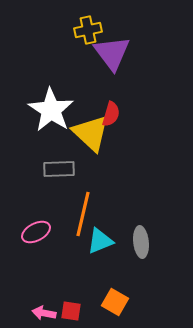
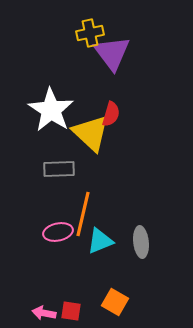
yellow cross: moved 2 px right, 3 px down
pink ellipse: moved 22 px right; rotated 16 degrees clockwise
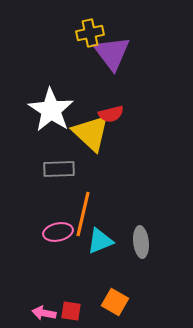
red semicircle: rotated 60 degrees clockwise
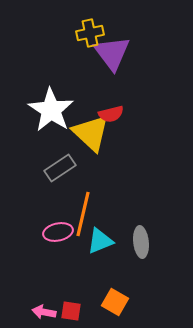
gray rectangle: moved 1 px right, 1 px up; rotated 32 degrees counterclockwise
pink arrow: moved 1 px up
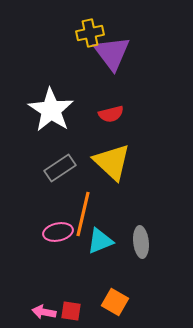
yellow triangle: moved 21 px right, 29 px down
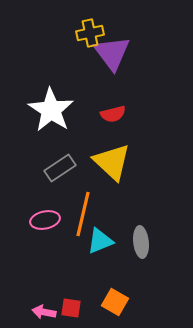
red semicircle: moved 2 px right
pink ellipse: moved 13 px left, 12 px up
red square: moved 3 px up
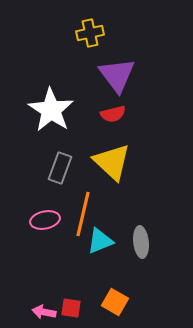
purple triangle: moved 5 px right, 22 px down
gray rectangle: rotated 36 degrees counterclockwise
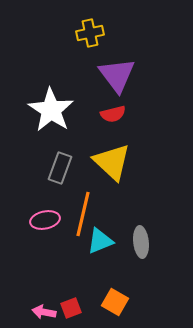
red square: rotated 30 degrees counterclockwise
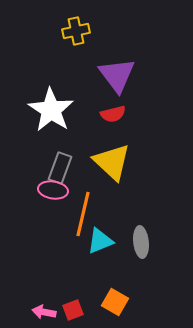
yellow cross: moved 14 px left, 2 px up
pink ellipse: moved 8 px right, 30 px up; rotated 20 degrees clockwise
red square: moved 2 px right, 2 px down
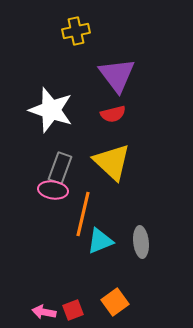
white star: rotated 15 degrees counterclockwise
orange square: rotated 24 degrees clockwise
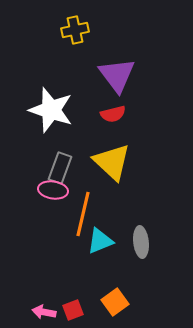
yellow cross: moved 1 px left, 1 px up
